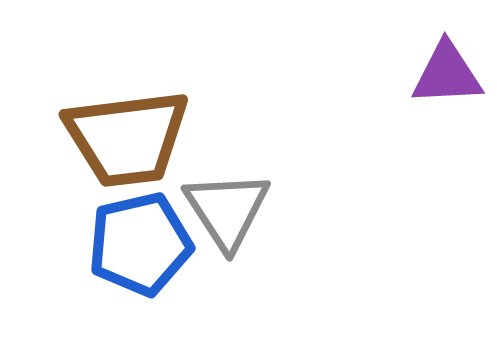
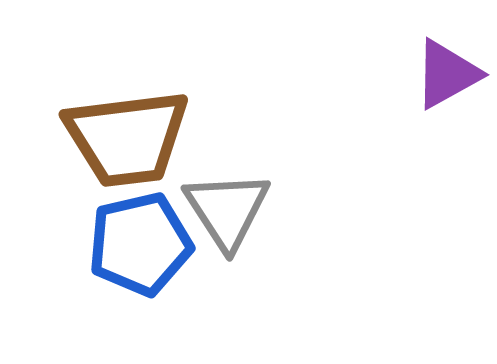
purple triangle: rotated 26 degrees counterclockwise
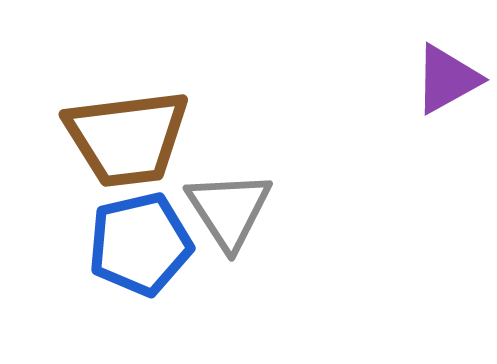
purple triangle: moved 5 px down
gray triangle: moved 2 px right
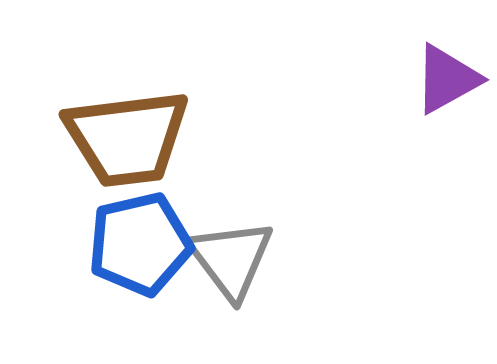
gray triangle: moved 2 px right, 49 px down; rotated 4 degrees counterclockwise
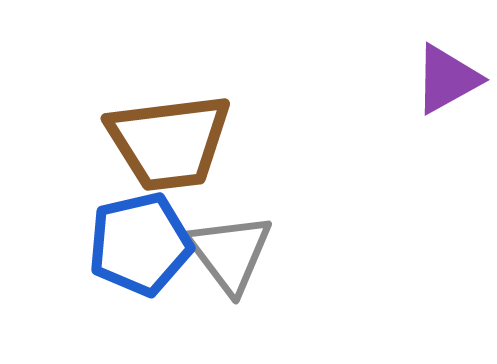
brown trapezoid: moved 42 px right, 4 px down
gray triangle: moved 1 px left, 6 px up
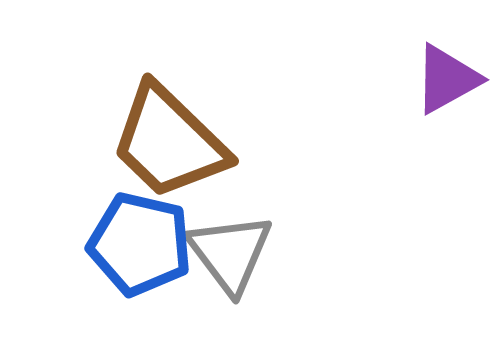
brown trapezoid: rotated 51 degrees clockwise
blue pentagon: rotated 26 degrees clockwise
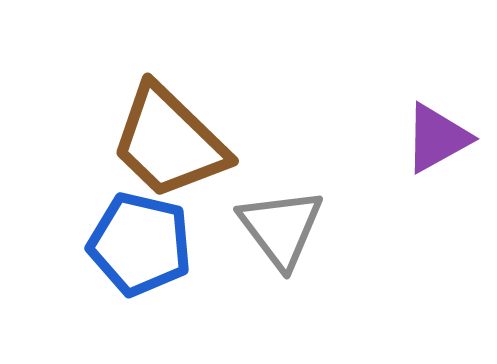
purple triangle: moved 10 px left, 59 px down
gray triangle: moved 51 px right, 25 px up
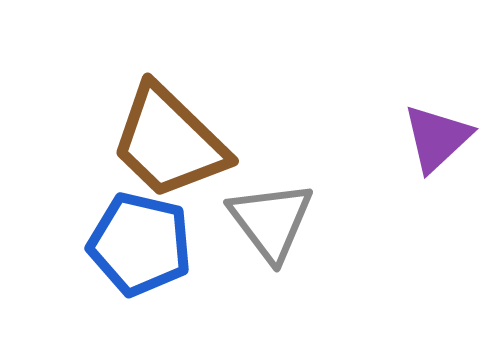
purple triangle: rotated 14 degrees counterclockwise
gray triangle: moved 10 px left, 7 px up
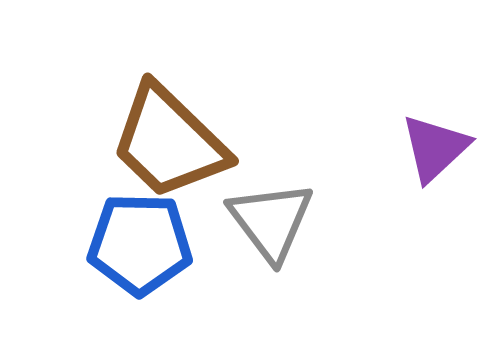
purple triangle: moved 2 px left, 10 px down
blue pentagon: rotated 12 degrees counterclockwise
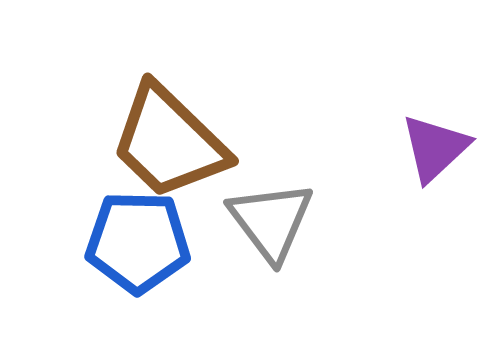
blue pentagon: moved 2 px left, 2 px up
